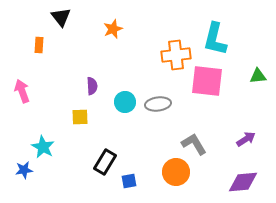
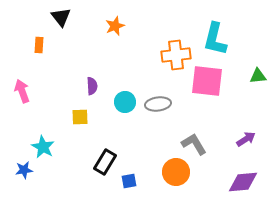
orange star: moved 2 px right, 3 px up
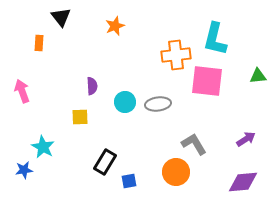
orange rectangle: moved 2 px up
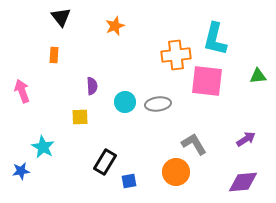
orange rectangle: moved 15 px right, 12 px down
blue star: moved 3 px left, 1 px down
